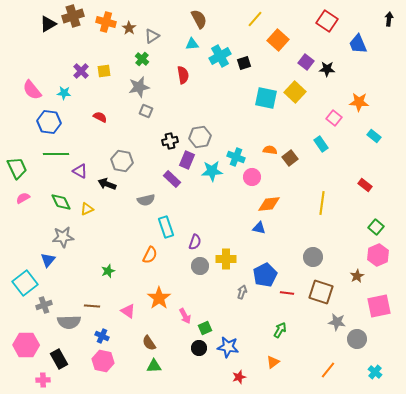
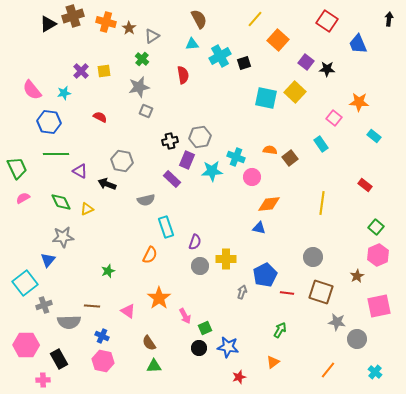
cyan star at (64, 93): rotated 16 degrees counterclockwise
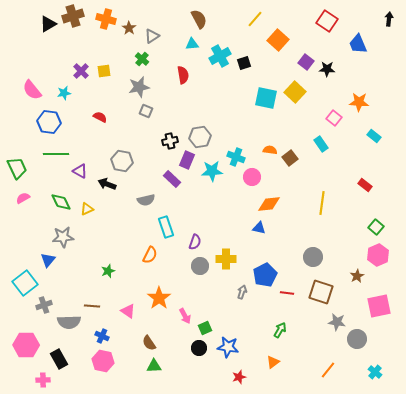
orange cross at (106, 22): moved 3 px up
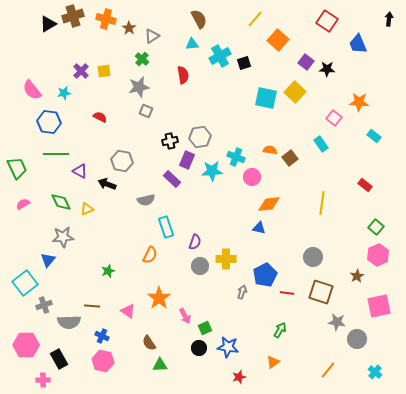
pink semicircle at (23, 198): moved 6 px down
green triangle at (154, 366): moved 6 px right, 1 px up
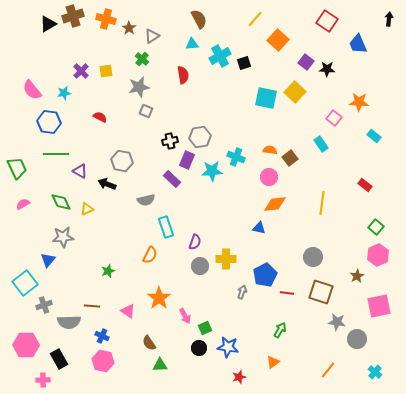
yellow square at (104, 71): moved 2 px right
pink circle at (252, 177): moved 17 px right
orange diamond at (269, 204): moved 6 px right
